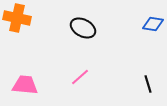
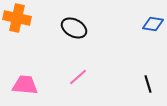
black ellipse: moved 9 px left
pink line: moved 2 px left
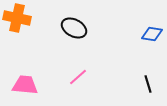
blue diamond: moved 1 px left, 10 px down
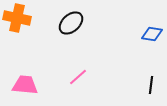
black ellipse: moved 3 px left, 5 px up; rotated 70 degrees counterclockwise
black line: moved 3 px right, 1 px down; rotated 24 degrees clockwise
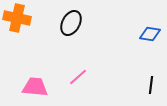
black ellipse: rotated 20 degrees counterclockwise
blue diamond: moved 2 px left
pink trapezoid: moved 10 px right, 2 px down
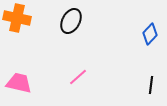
black ellipse: moved 2 px up
blue diamond: rotated 55 degrees counterclockwise
pink trapezoid: moved 16 px left, 4 px up; rotated 8 degrees clockwise
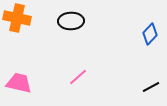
black ellipse: rotated 60 degrees clockwise
black line: moved 2 px down; rotated 54 degrees clockwise
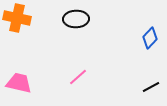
black ellipse: moved 5 px right, 2 px up
blue diamond: moved 4 px down
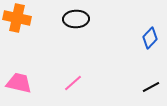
pink line: moved 5 px left, 6 px down
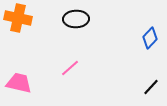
orange cross: moved 1 px right
pink line: moved 3 px left, 15 px up
black line: rotated 18 degrees counterclockwise
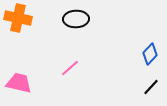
blue diamond: moved 16 px down
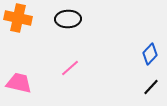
black ellipse: moved 8 px left
